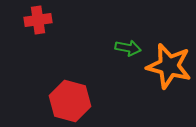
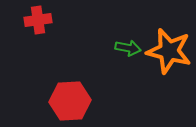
orange star: moved 15 px up
red hexagon: rotated 18 degrees counterclockwise
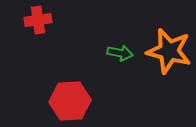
green arrow: moved 8 px left, 5 px down
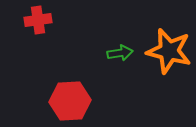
green arrow: rotated 20 degrees counterclockwise
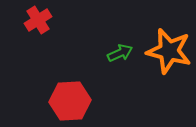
red cross: rotated 24 degrees counterclockwise
green arrow: rotated 15 degrees counterclockwise
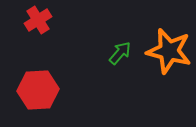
green arrow: rotated 25 degrees counterclockwise
red hexagon: moved 32 px left, 11 px up
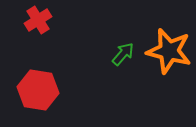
green arrow: moved 3 px right, 1 px down
red hexagon: rotated 12 degrees clockwise
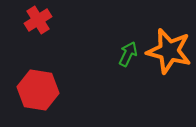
green arrow: moved 5 px right; rotated 15 degrees counterclockwise
